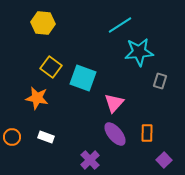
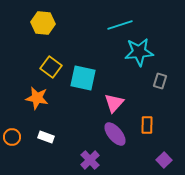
cyan line: rotated 15 degrees clockwise
cyan square: rotated 8 degrees counterclockwise
orange rectangle: moved 8 px up
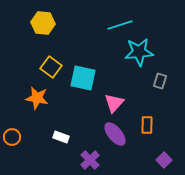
white rectangle: moved 15 px right
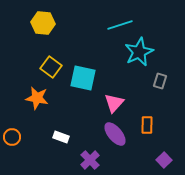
cyan star: rotated 20 degrees counterclockwise
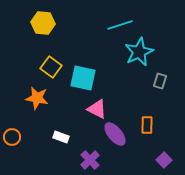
pink triangle: moved 17 px left, 6 px down; rotated 45 degrees counterclockwise
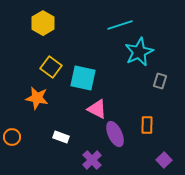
yellow hexagon: rotated 25 degrees clockwise
purple ellipse: rotated 15 degrees clockwise
purple cross: moved 2 px right
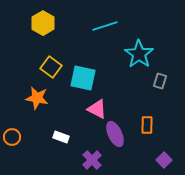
cyan line: moved 15 px left, 1 px down
cyan star: moved 2 px down; rotated 12 degrees counterclockwise
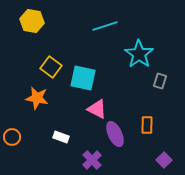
yellow hexagon: moved 11 px left, 2 px up; rotated 20 degrees counterclockwise
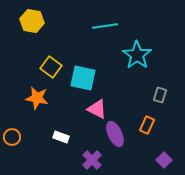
cyan line: rotated 10 degrees clockwise
cyan star: moved 2 px left, 1 px down
gray rectangle: moved 14 px down
orange rectangle: rotated 24 degrees clockwise
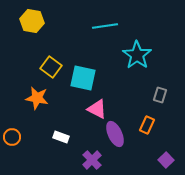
purple square: moved 2 px right
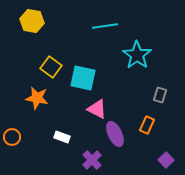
white rectangle: moved 1 px right
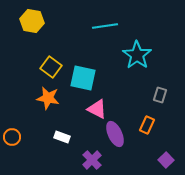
orange star: moved 11 px right
